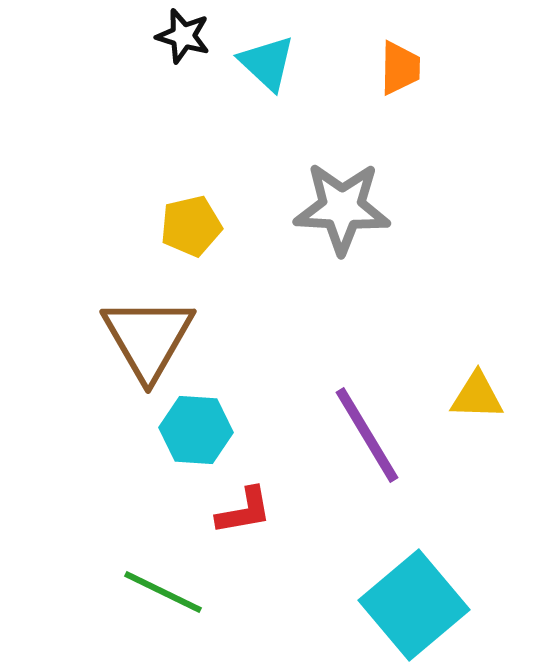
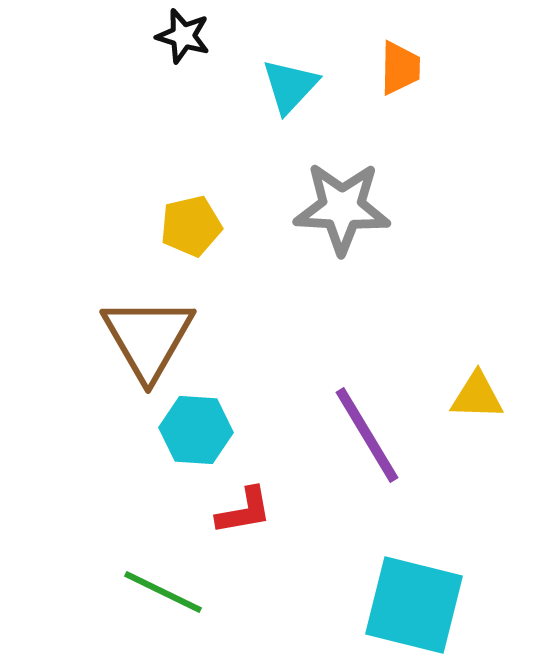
cyan triangle: moved 23 px right, 23 px down; rotated 30 degrees clockwise
cyan square: rotated 36 degrees counterclockwise
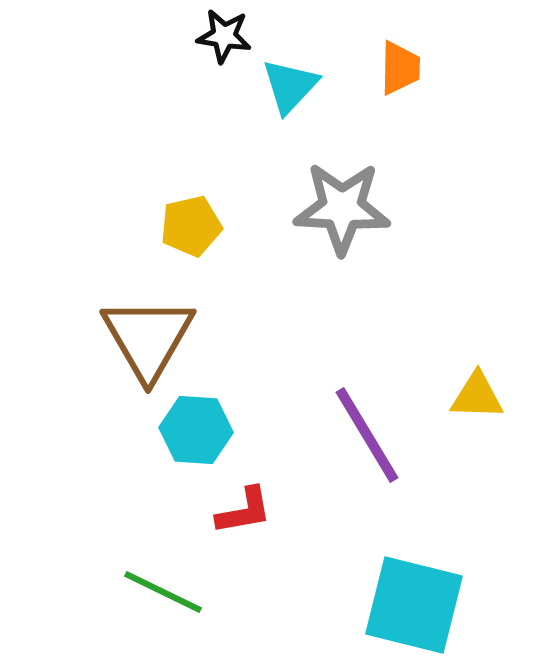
black star: moved 41 px right; rotated 8 degrees counterclockwise
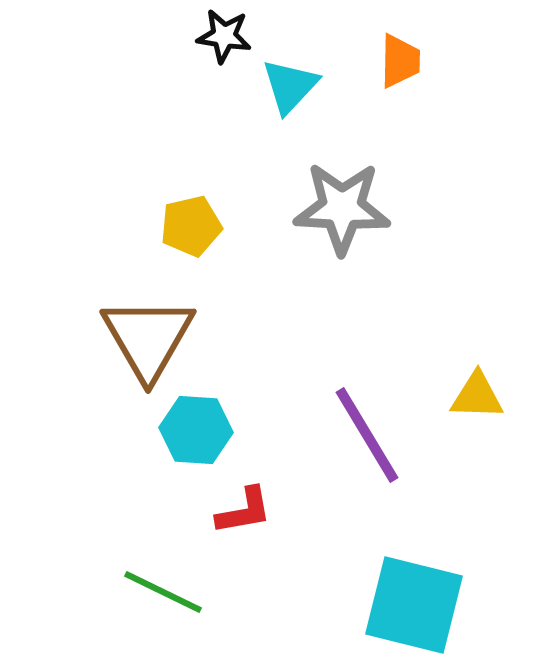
orange trapezoid: moved 7 px up
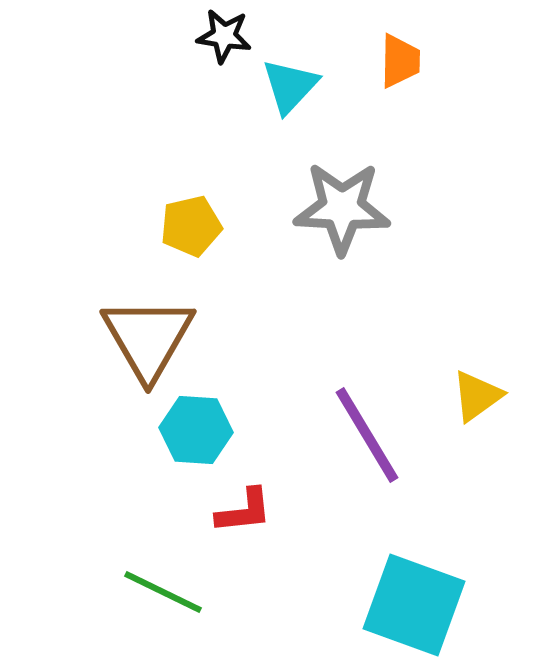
yellow triangle: rotated 38 degrees counterclockwise
red L-shape: rotated 4 degrees clockwise
cyan square: rotated 6 degrees clockwise
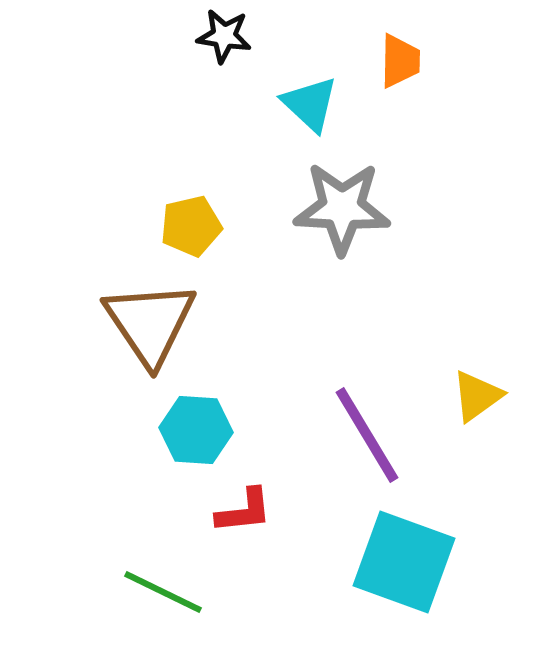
cyan triangle: moved 20 px right, 18 px down; rotated 30 degrees counterclockwise
brown triangle: moved 2 px right, 15 px up; rotated 4 degrees counterclockwise
cyan square: moved 10 px left, 43 px up
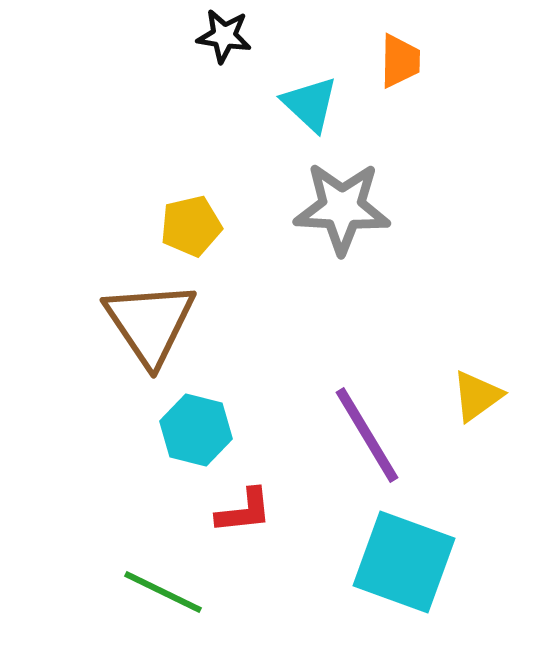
cyan hexagon: rotated 10 degrees clockwise
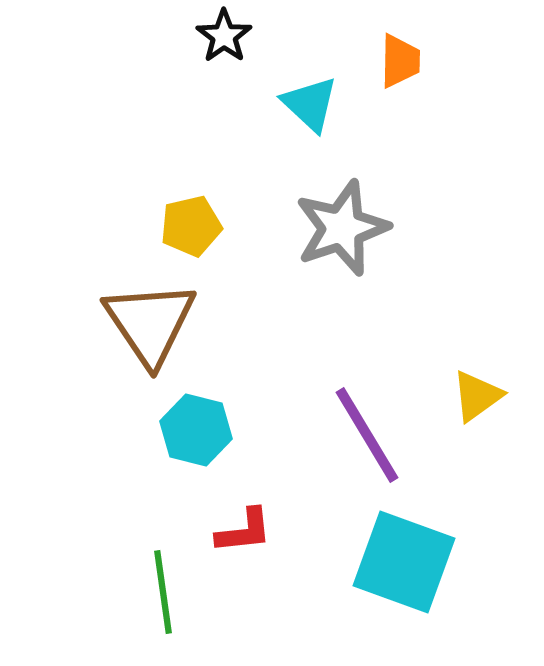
black star: rotated 28 degrees clockwise
gray star: moved 20 px down; rotated 22 degrees counterclockwise
red L-shape: moved 20 px down
green line: rotated 56 degrees clockwise
